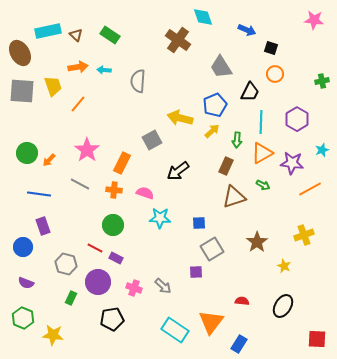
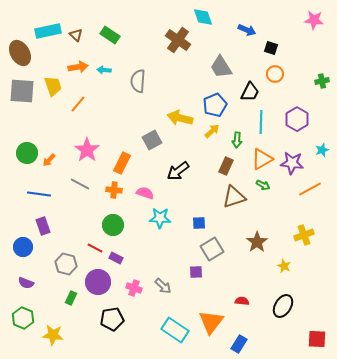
orange triangle at (262, 153): moved 6 px down
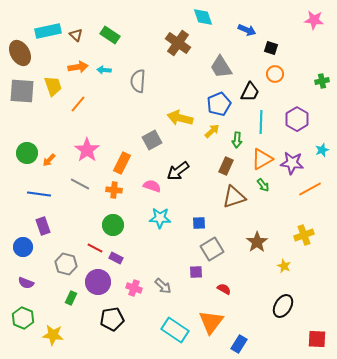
brown cross at (178, 40): moved 3 px down
blue pentagon at (215, 105): moved 4 px right, 1 px up
green arrow at (263, 185): rotated 24 degrees clockwise
pink semicircle at (145, 193): moved 7 px right, 7 px up
red semicircle at (242, 301): moved 18 px left, 12 px up; rotated 24 degrees clockwise
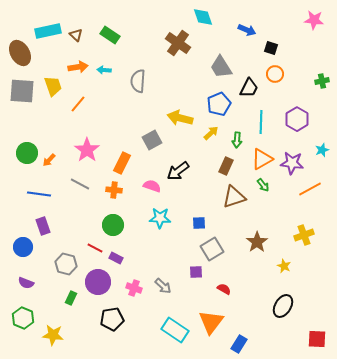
black trapezoid at (250, 92): moved 1 px left, 4 px up
yellow arrow at (212, 131): moved 1 px left, 2 px down
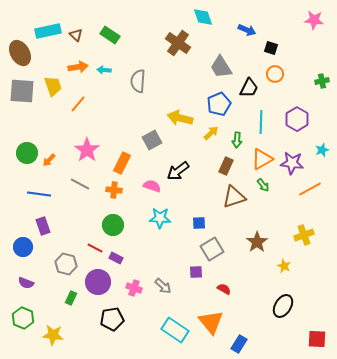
orange triangle at (211, 322): rotated 16 degrees counterclockwise
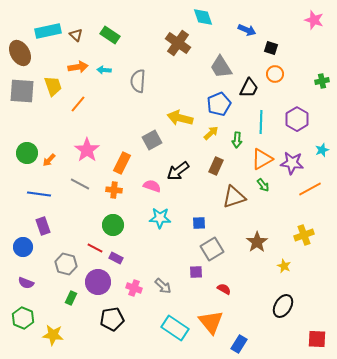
pink star at (314, 20): rotated 12 degrees clockwise
brown rectangle at (226, 166): moved 10 px left
cyan rectangle at (175, 330): moved 2 px up
